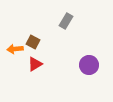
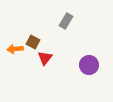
red triangle: moved 10 px right, 6 px up; rotated 21 degrees counterclockwise
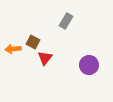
orange arrow: moved 2 px left
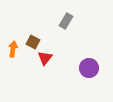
orange arrow: rotated 105 degrees clockwise
purple circle: moved 3 px down
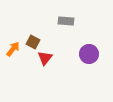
gray rectangle: rotated 63 degrees clockwise
orange arrow: rotated 28 degrees clockwise
purple circle: moved 14 px up
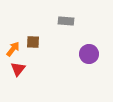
brown square: rotated 24 degrees counterclockwise
red triangle: moved 27 px left, 11 px down
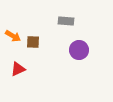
orange arrow: moved 13 px up; rotated 84 degrees clockwise
purple circle: moved 10 px left, 4 px up
red triangle: rotated 28 degrees clockwise
